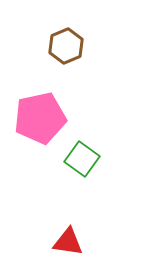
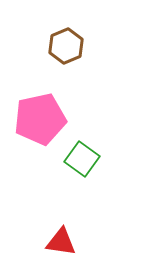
pink pentagon: moved 1 px down
red triangle: moved 7 px left
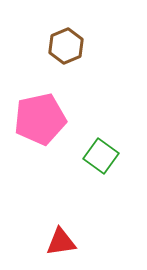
green square: moved 19 px right, 3 px up
red triangle: rotated 16 degrees counterclockwise
